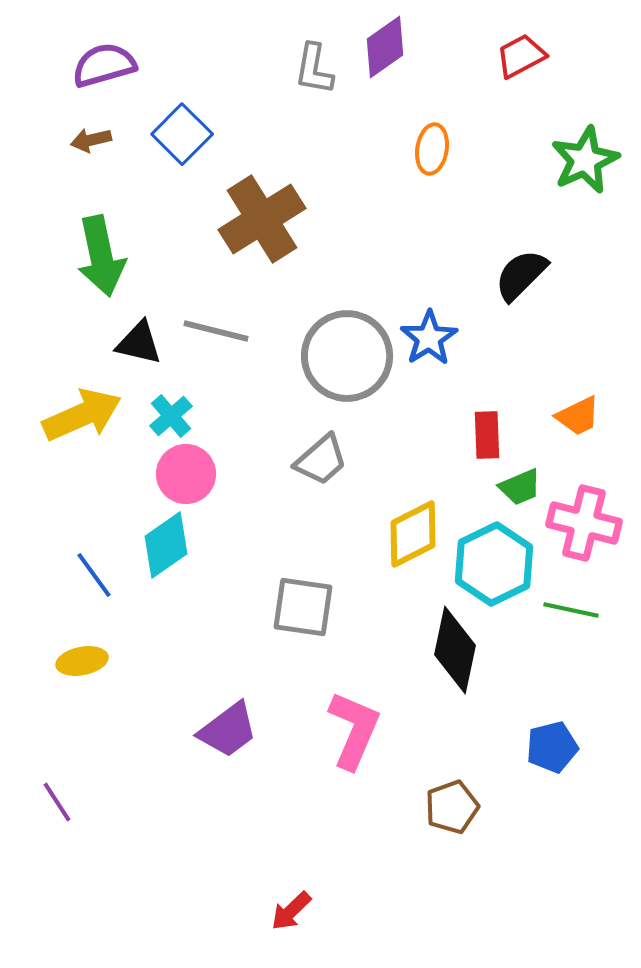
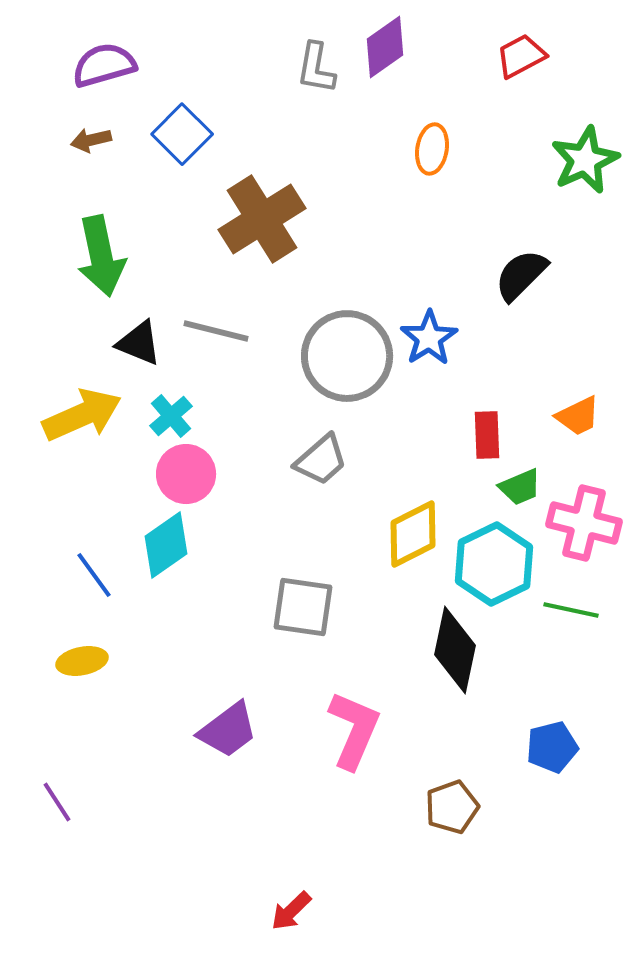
gray L-shape: moved 2 px right, 1 px up
black triangle: rotated 9 degrees clockwise
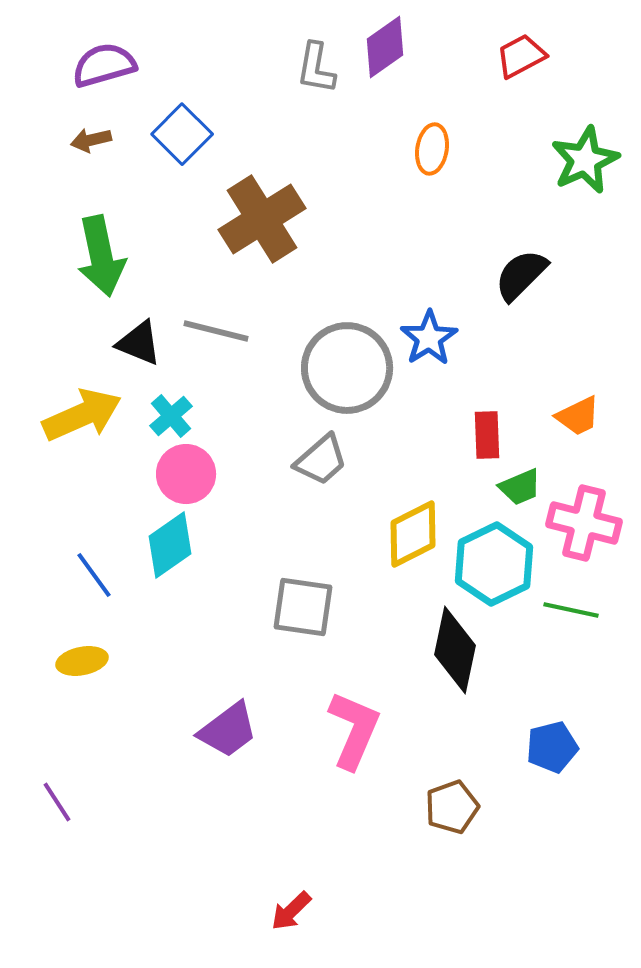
gray circle: moved 12 px down
cyan diamond: moved 4 px right
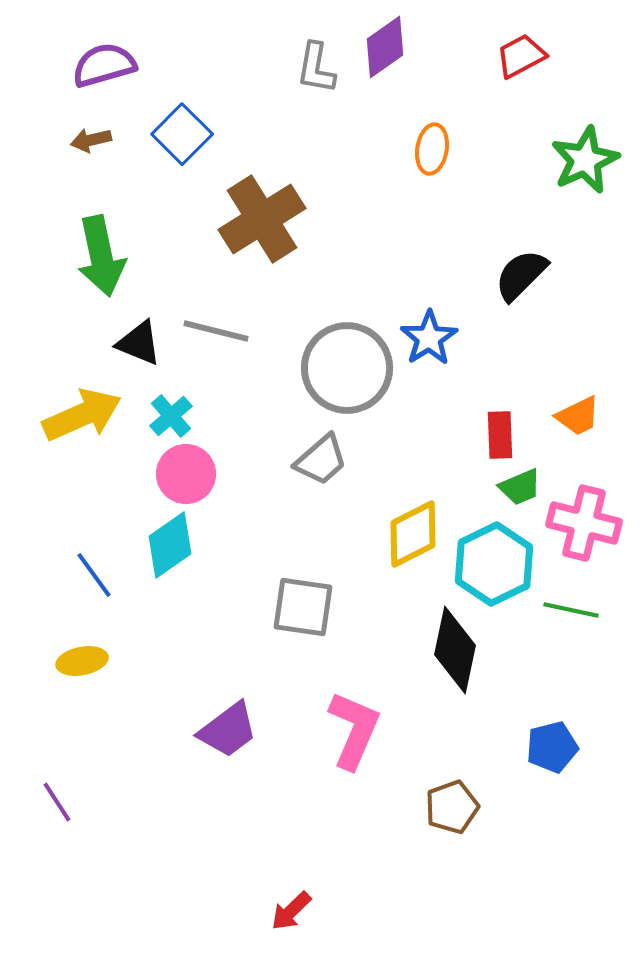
red rectangle: moved 13 px right
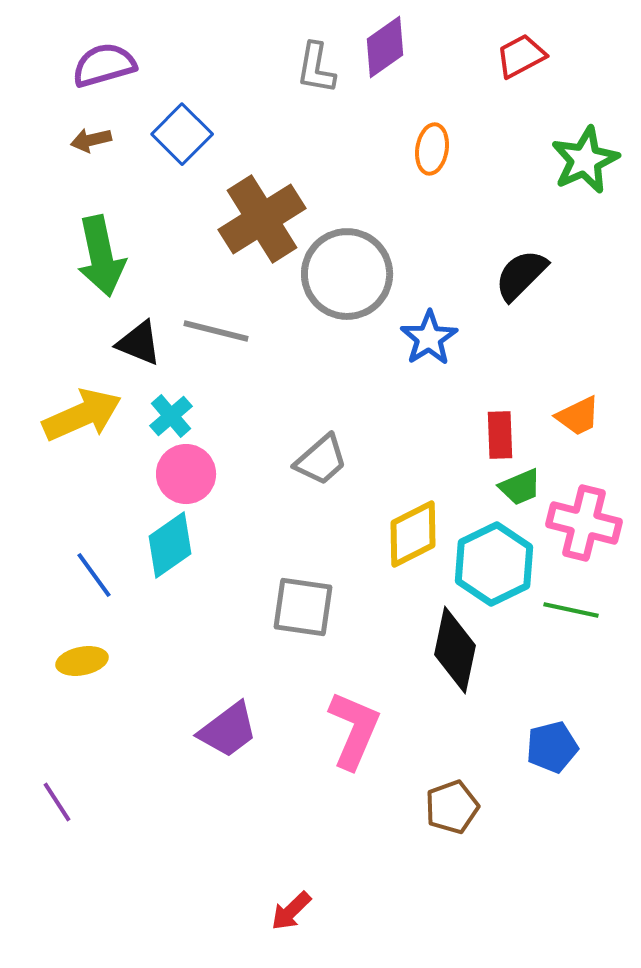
gray circle: moved 94 px up
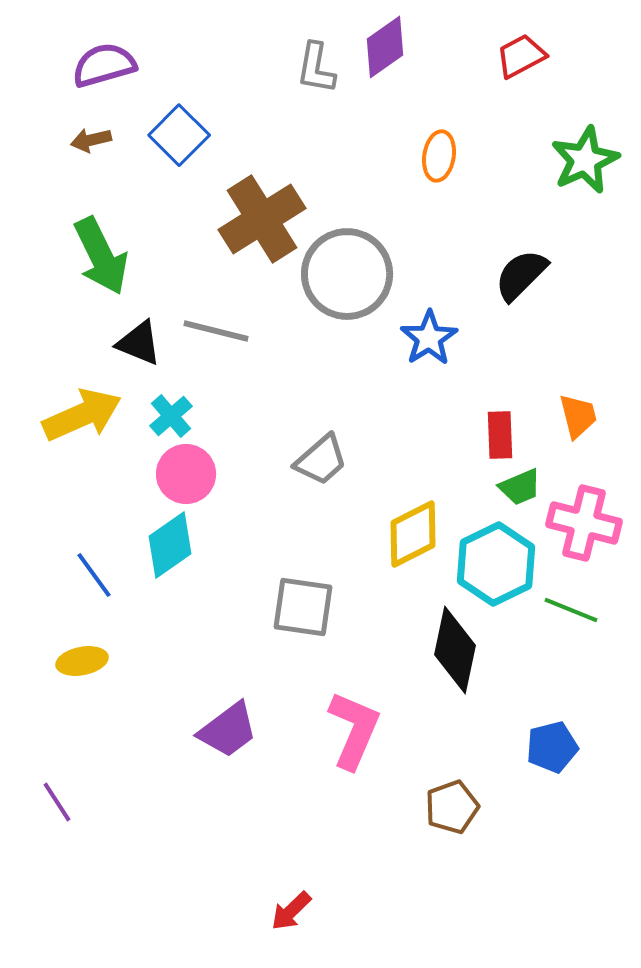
blue square: moved 3 px left, 1 px down
orange ellipse: moved 7 px right, 7 px down
green arrow: rotated 14 degrees counterclockwise
orange trapezoid: rotated 78 degrees counterclockwise
cyan hexagon: moved 2 px right
green line: rotated 10 degrees clockwise
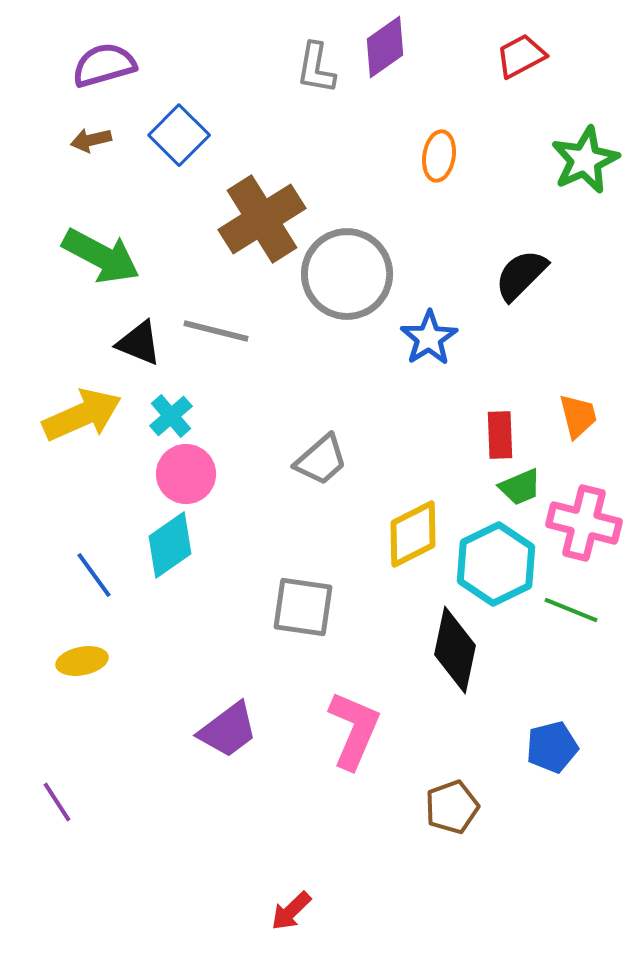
green arrow: rotated 36 degrees counterclockwise
